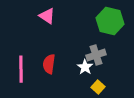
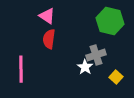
red semicircle: moved 25 px up
yellow square: moved 18 px right, 10 px up
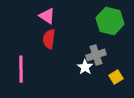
yellow square: rotated 16 degrees clockwise
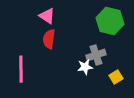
white star: rotated 28 degrees clockwise
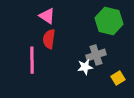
green hexagon: moved 1 px left
pink line: moved 11 px right, 9 px up
yellow square: moved 2 px right, 1 px down
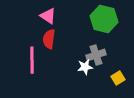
pink triangle: moved 1 px right
green hexagon: moved 5 px left, 2 px up
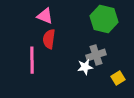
pink triangle: moved 3 px left; rotated 12 degrees counterclockwise
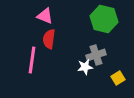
pink line: rotated 8 degrees clockwise
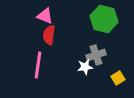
red semicircle: moved 4 px up
pink line: moved 6 px right, 5 px down
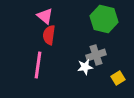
pink triangle: rotated 18 degrees clockwise
